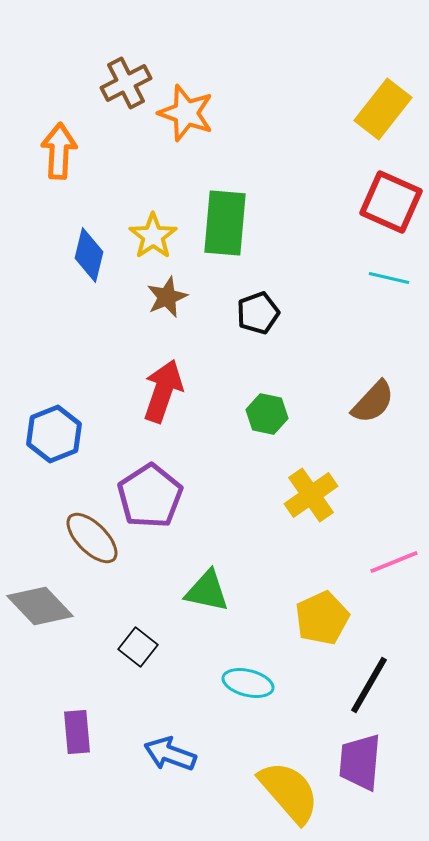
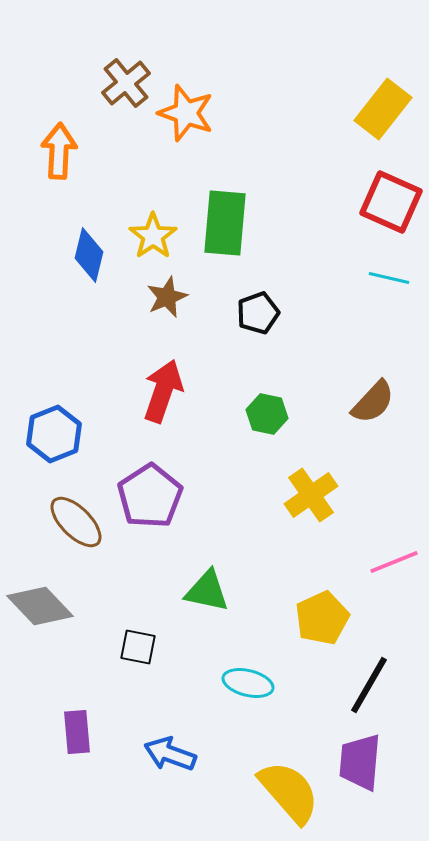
brown cross: rotated 12 degrees counterclockwise
brown ellipse: moved 16 px left, 16 px up
black square: rotated 27 degrees counterclockwise
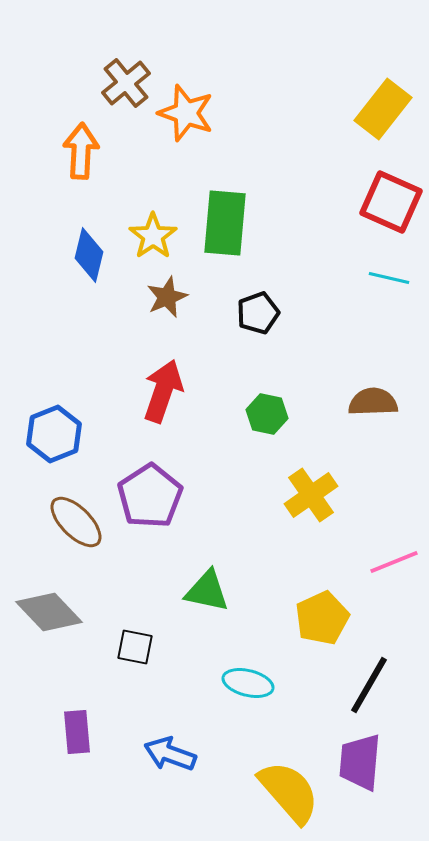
orange arrow: moved 22 px right
brown semicircle: rotated 135 degrees counterclockwise
gray diamond: moved 9 px right, 6 px down
black square: moved 3 px left
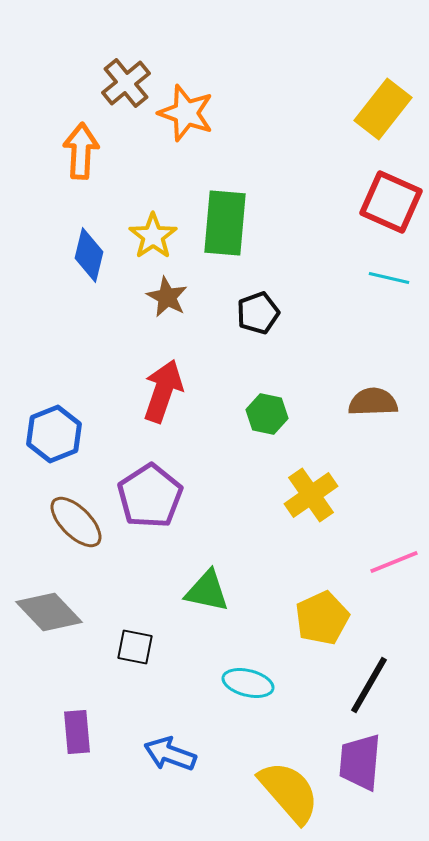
brown star: rotated 21 degrees counterclockwise
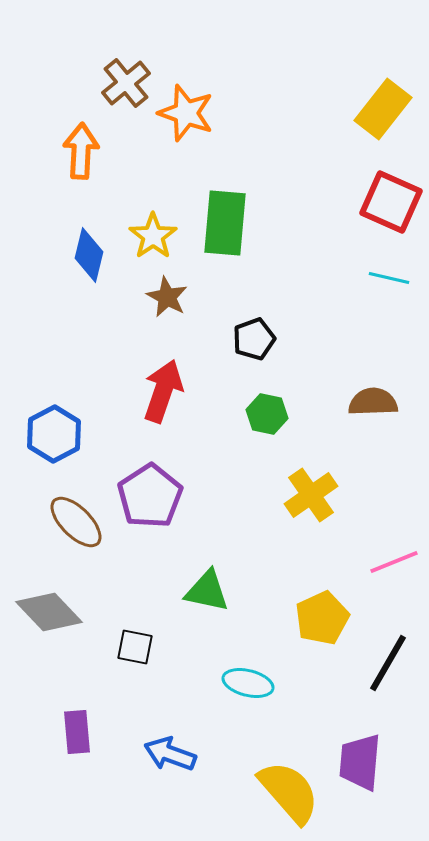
black pentagon: moved 4 px left, 26 px down
blue hexagon: rotated 6 degrees counterclockwise
black line: moved 19 px right, 22 px up
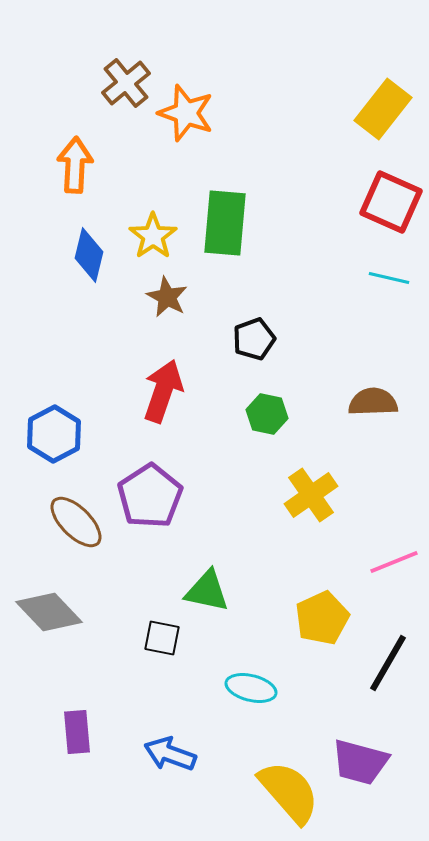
orange arrow: moved 6 px left, 14 px down
black square: moved 27 px right, 9 px up
cyan ellipse: moved 3 px right, 5 px down
purple trapezoid: rotated 80 degrees counterclockwise
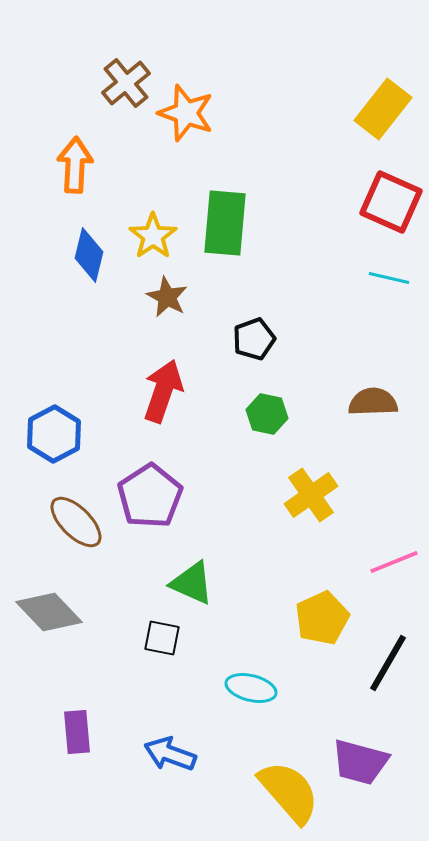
green triangle: moved 15 px left, 8 px up; rotated 12 degrees clockwise
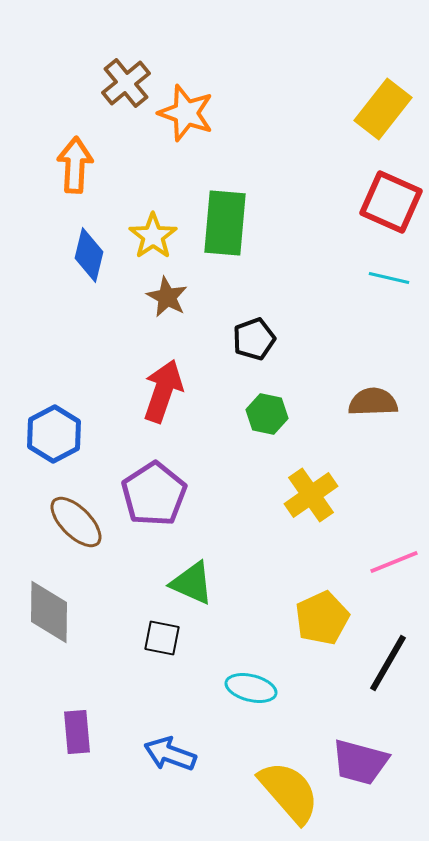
purple pentagon: moved 4 px right, 2 px up
gray diamond: rotated 44 degrees clockwise
